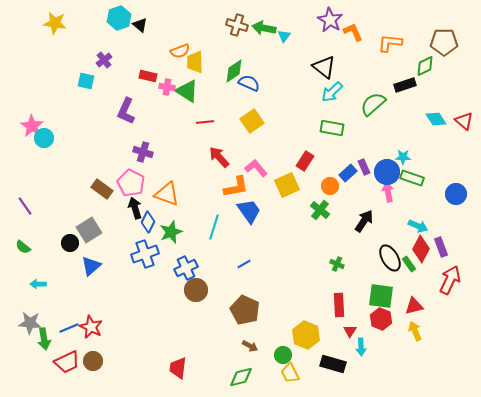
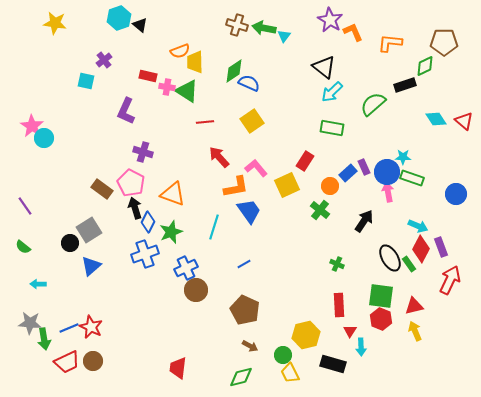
orange triangle at (167, 194): moved 6 px right
yellow hexagon at (306, 335): rotated 24 degrees clockwise
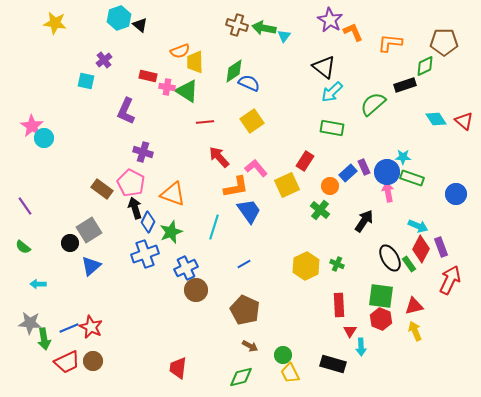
yellow hexagon at (306, 335): moved 69 px up; rotated 12 degrees counterclockwise
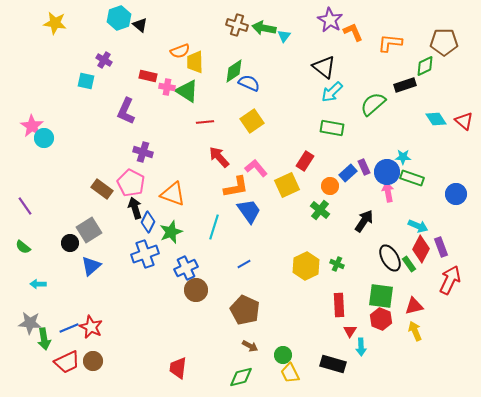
purple cross at (104, 60): rotated 21 degrees counterclockwise
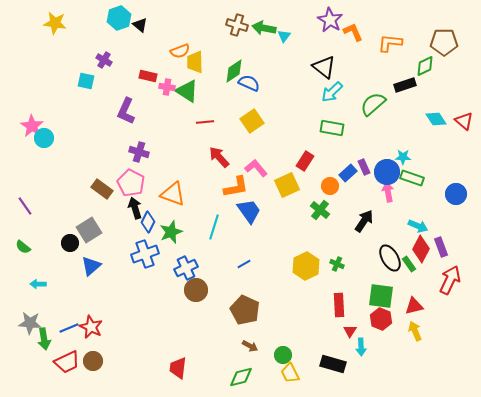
purple cross at (143, 152): moved 4 px left
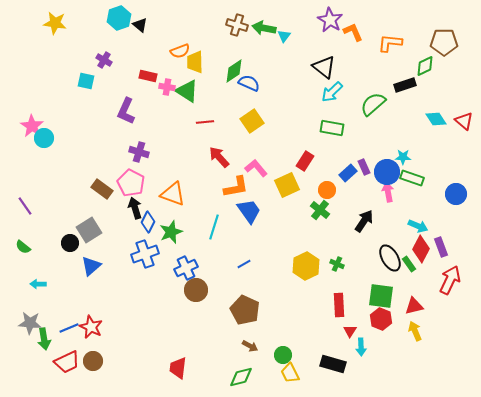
orange circle at (330, 186): moved 3 px left, 4 px down
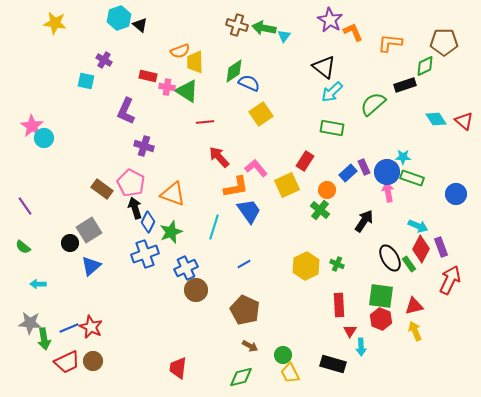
yellow square at (252, 121): moved 9 px right, 7 px up
purple cross at (139, 152): moved 5 px right, 6 px up
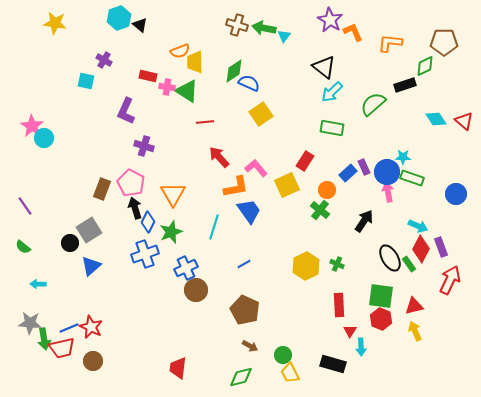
brown rectangle at (102, 189): rotated 75 degrees clockwise
orange triangle at (173, 194): rotated 40 degrees clockwise
red trapezoid at (67, 362): moved 5 px left, 14 px up; rotated 12 degrees clockwise
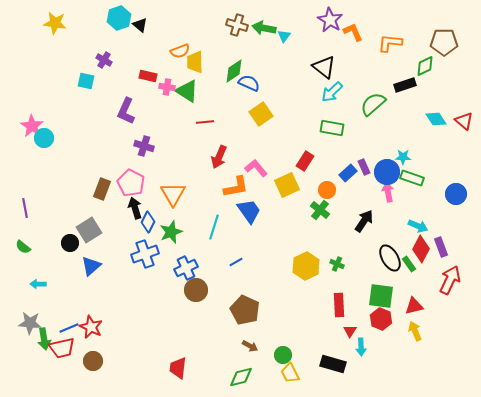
red arrow at (219, 157): rotated 115 degrees counterclockwise
purple line at (25, 206): moved 2 px down; rotated 24 degrees clockwise
blue line at (244, 264): moved 8 px left, 2 px up
